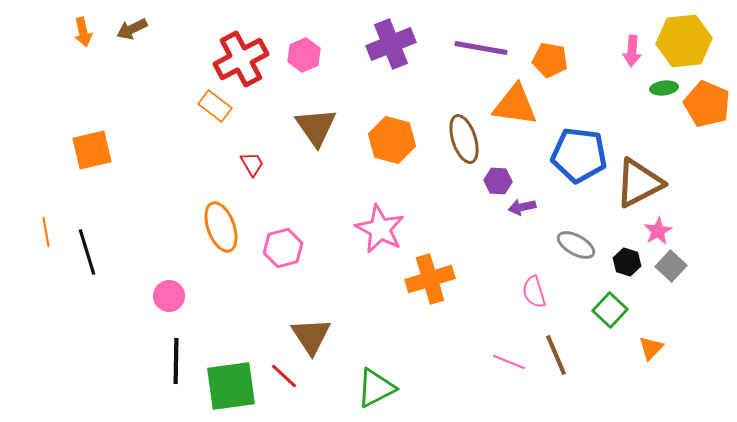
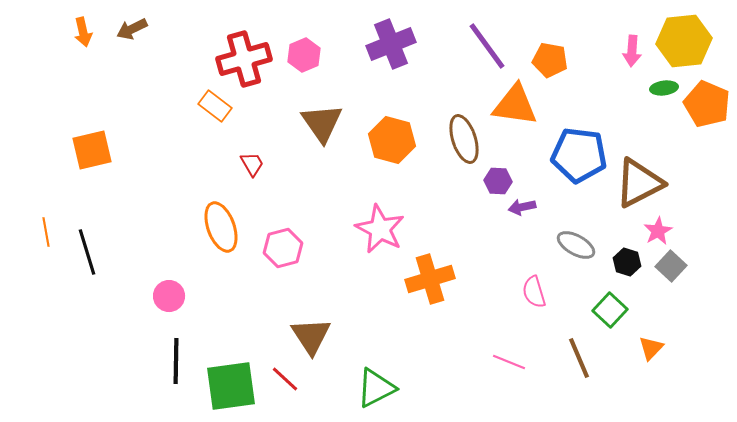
purple line at (481, 48): moved 6 px right, 2 px up; rotated 44 degrees clockwise
red cross at (241, 59): moved 3 px right; rotated 12 degrees clockwise
brown triangle at (316, 127): moved 6 px right, 4 px up
brown line at (556, 355): moved 23 px right, 3 px down
red line at (284, 376): moved 1 px right, 3 px down
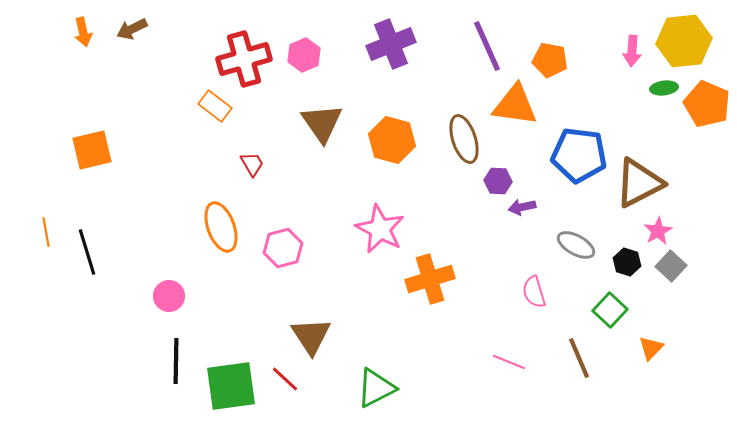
purple line at (487, 46): rotated 12 degrees clockwise
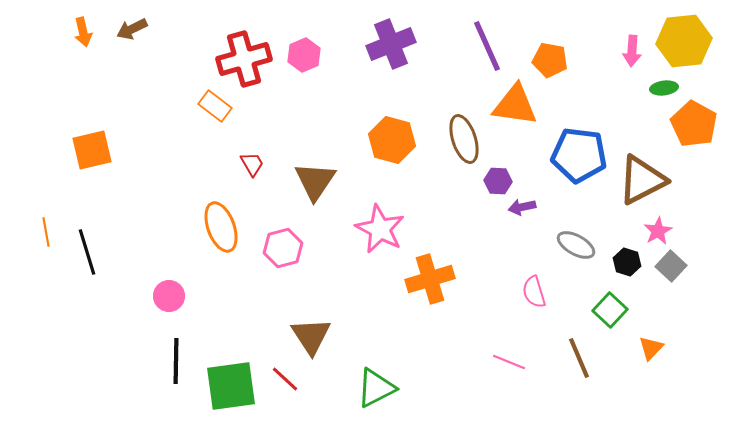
orange pentagon at (707, 104): moved 13 px left, 20 px down; rotated 6 degrees clockwise
brown triangle at (322, 123): moved 7 px left, 58 px down; rotated 9 degrees clockwise
brown triangle at (639, 183): moved 3 px right, 3 px up
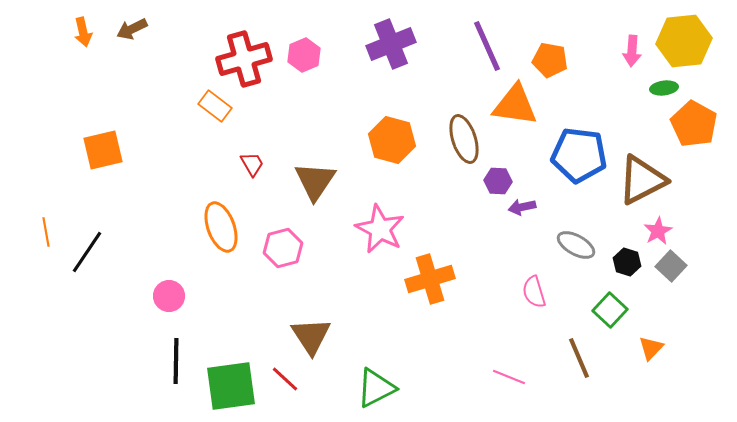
orange square at (92, 150): moved 11 px right
black line at (87, 252): rotated 51 degrees clockwise
pink line at (509, 362): moved 15 px down
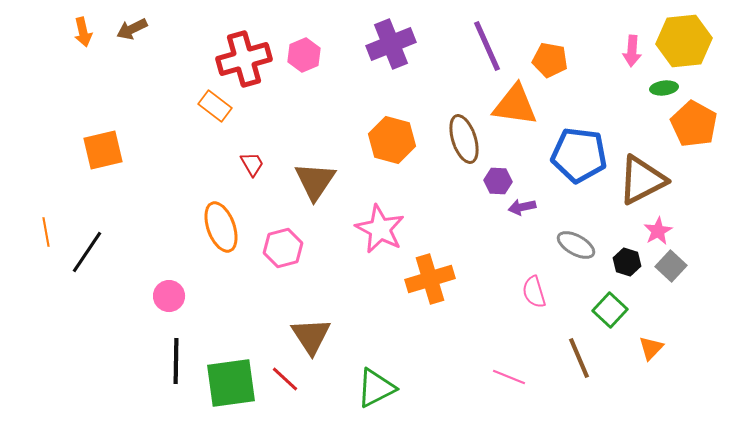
green square at (231, 386): moved 3 px up
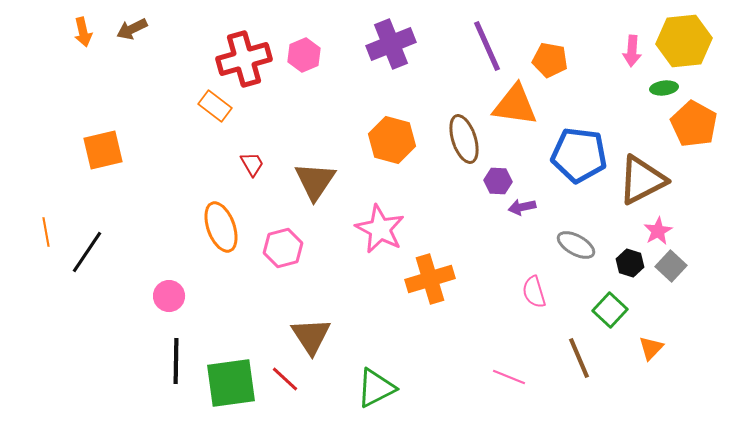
black hexagon at (627, 262): moved 3 px right, 1 px down
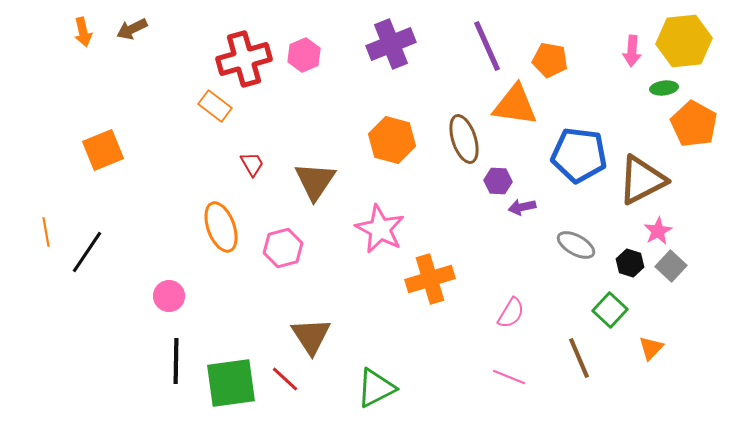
orange square at (103, 150): rotated 9 degrees counterclockwise
pink semicircle at (534, 292): moved 23 px left, 21 px down; rotated 132 degrees counterclockwise
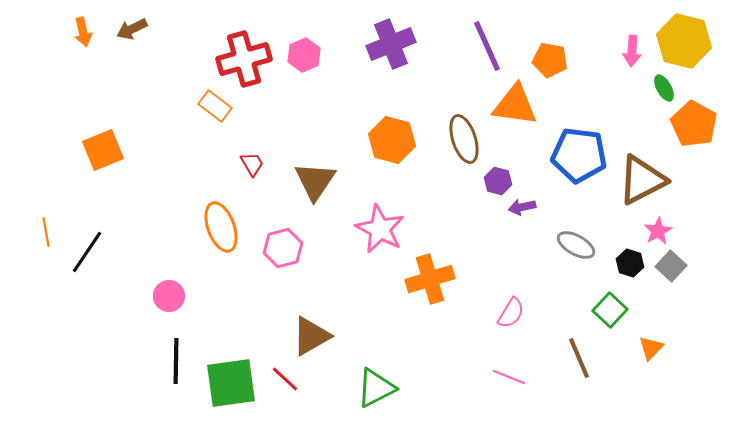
yellow hexagon at (684, 41): rotated 20 degrees clockwise
green ellipse at (664, 88): rotated 68 degrees clockwise
purple hexagon at (498, 181): rotated 12 degrees clockwise
brown triangle at (311, 336): rotated 33 degrees clockwise
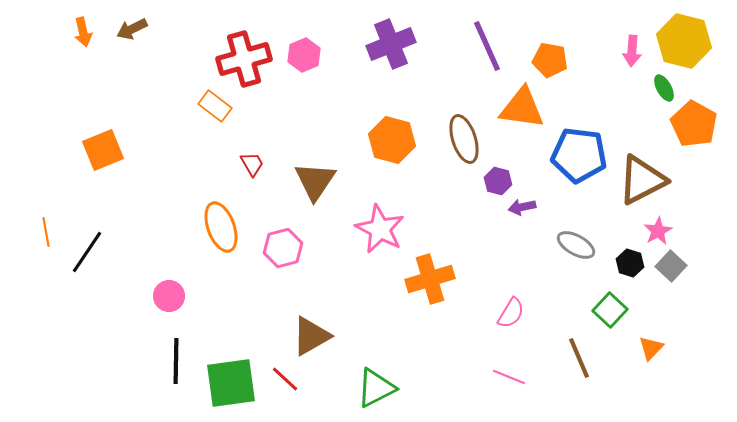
orange triangle at (515, 105): moved 7 px right, 3 px down
